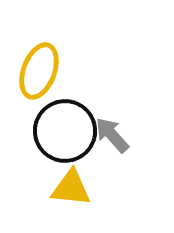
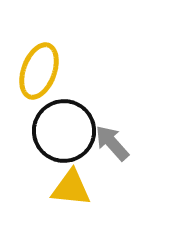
black circle: moved 1 px left
gray arrow: moved 8 px down
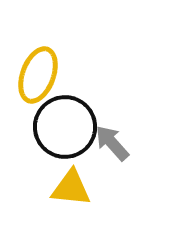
yellow ellipse: moved 1 px left, 4 px down
black circle: moved 1 px right, 4 px up
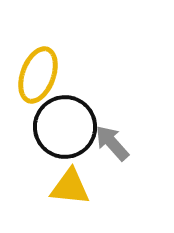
yellow triangle: moved 1 px left, 1 px up
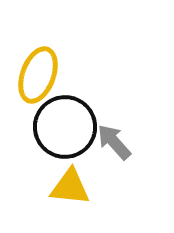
gray arrow: moved 2 px right, 1 px up
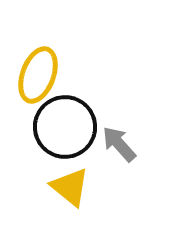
gray arrow: moved 5 px right, 2 px down
yellow triangle: rotated 33 degrees clockwise
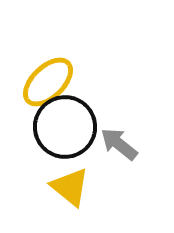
yellow ellipse: moved 10 px right, 7 px down; rotated 26 degrees clockwise
gray arrow: rotated 9 degrees counterclockwise
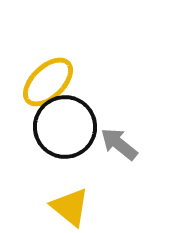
yellow triangle: moved 20 px down
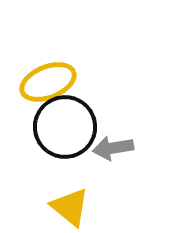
yellow ellipse: rotated 22 degrees clockwise
gray arrow: moved 6 px left, 4 px down; rotated 48 degrees counterclockwise
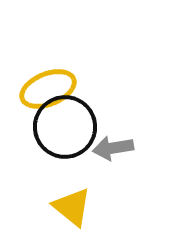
yellow ellipse: moved 7 px down
yellow triangle: moved 2 px right
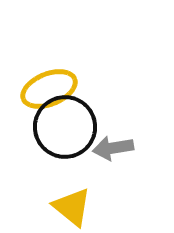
yellow ellipse: moved 1 px right
